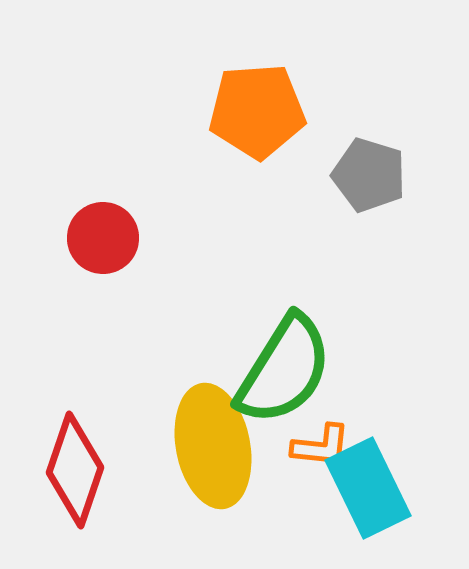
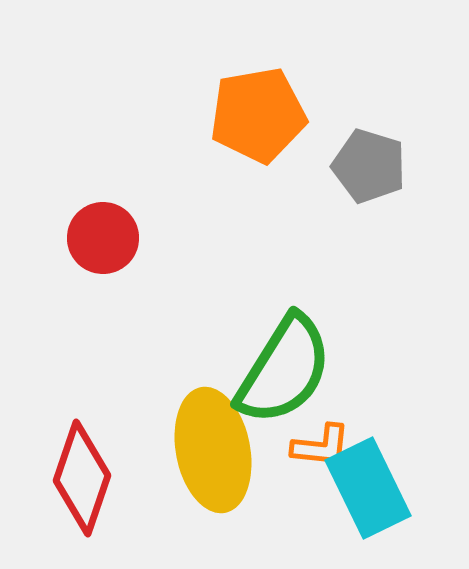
orange pentagon: moved 1 px right, 4 px down; rotated 6 degrees counterclockwise
gray pentagon: moved 9 px up
yellow ellipse: moved 4 px down
red diamond: moved 7 px right, 8 px down
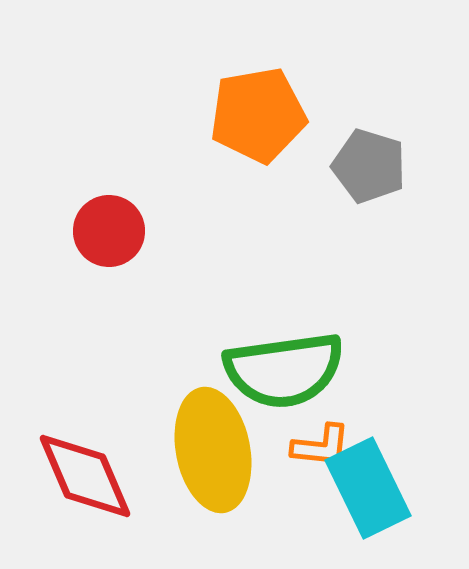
red circle: moved 6 px right, 7 px up
green semicircle: rotated 50 degrees clockwise
red diamond: moved 3 px right, 2 px up; rotated 42 degrees counterclockwise
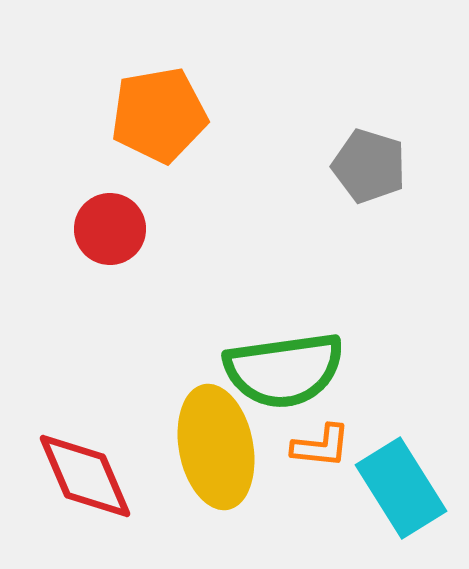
orange pentagon: moved 99 px left
red circle: moved 1 px right, 2 px up
yellow ellipse: moved 3 px right, 3 px up
cyan rectangle: moved 33 px right; rotated 6 degrees counterclockwise
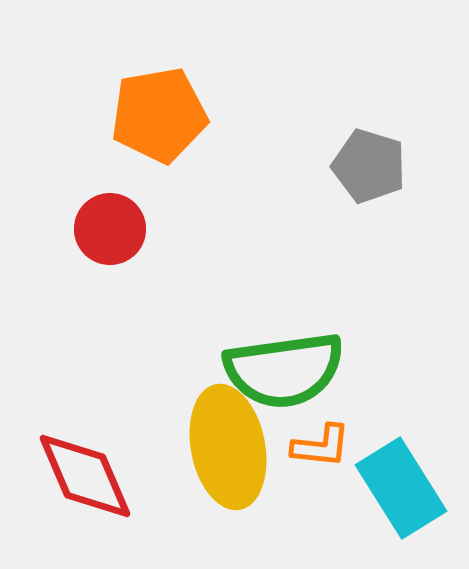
yellow ellipse: moved 12 px right
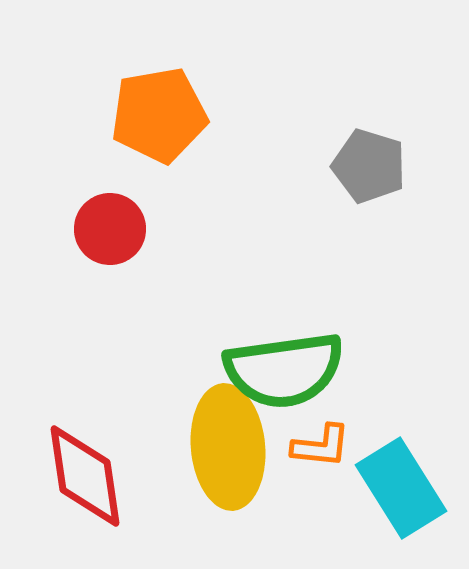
yellow ellipse: rotated 6 degrees clockwise
red diamond: rotated 15 degrees clockwise
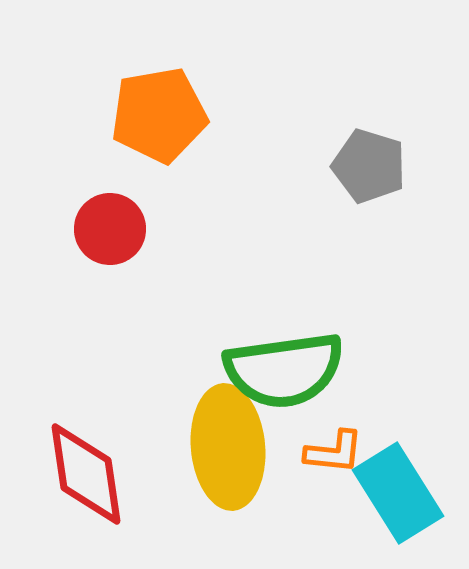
orange L-shape: moved 13 px right, 6 px down
red diamond: moved 1 px right, 2 px up
cyan rectangle: moved 3 px left, 5 px down
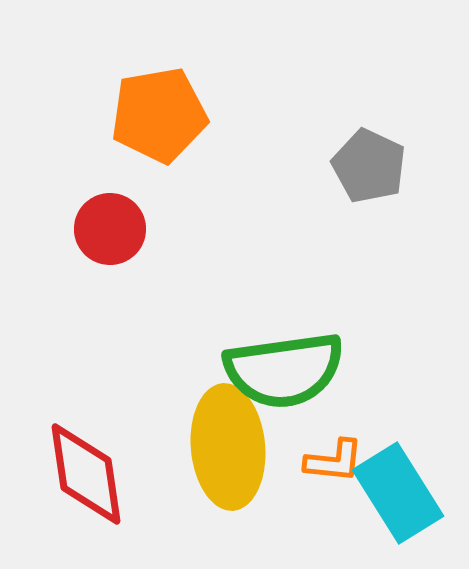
gray pentagon: rotated 8 degrees clockwise
orange L-shape: moved 9 px down
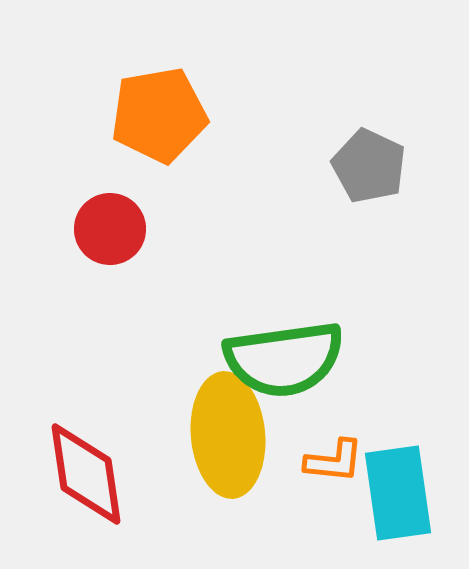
green semicircle: moved 11 px up
yellow ellipse: moved 12 px up
cyan rectangle: rotated 24 degrees clockwise
